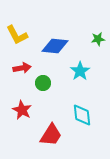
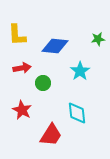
yellow L-shape: rotated 25 degrees clockwise
cyan diamond: moved 5 px left, 2 px up
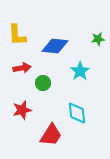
red star: rotated 30 degrees clockwise
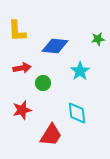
yellow L-shape: moved 4 px up
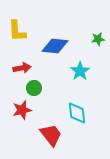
green circle: moved 9 px left, 5 px down
red trapezoid: rotated 70 degrees counterclockwise
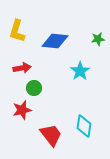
yellow L-shape: rotated 20 degrees clockwise
blue diamond: moved 5 px up
cyan diamond: moved 7 px right, 13 px down; rotated 15 degrees clockwise
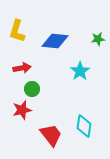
green circle: moved 2 px left, 1 px down
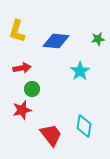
blue diamond: moved 1 px right
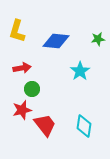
red trapezoid: moved 6 px left, 10 px up
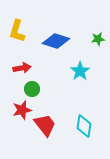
blue diamond: rotated 12 degrees clockwise
